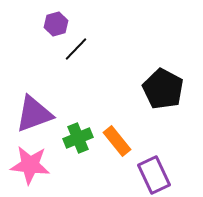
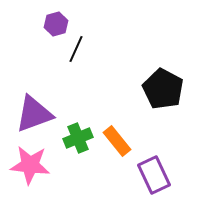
black line: rotated 20 degrees counterclockwise
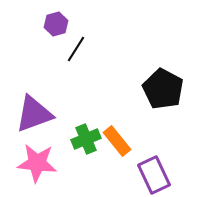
black line: rotated 8 degrees clockwise
green cross: moved 8 px right, 1 px down
pink star: moved 7 px right, 2 px up
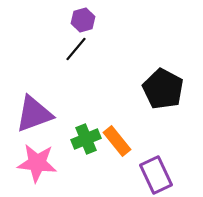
purple hexagon: moved 27 px right, 4 px up
black line: rotated 8 degrees clockwise
purple rectangle: moved 2 px right
